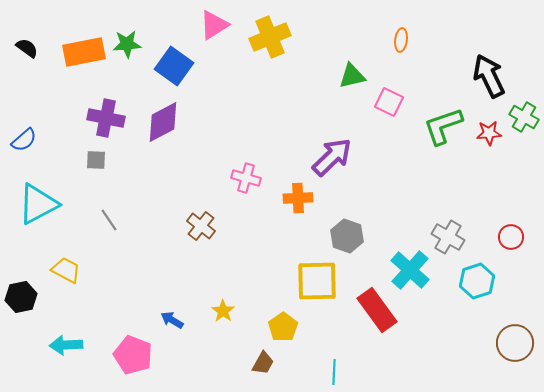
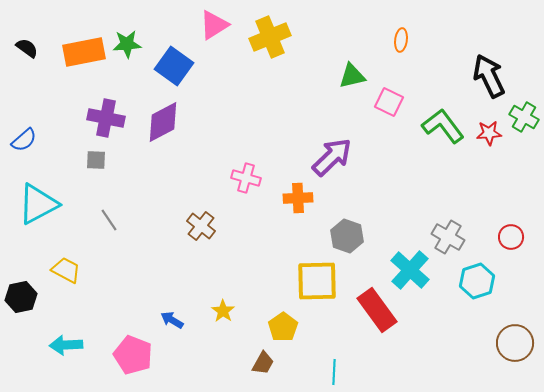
green L-shape: rotated 72 degrees clockwise
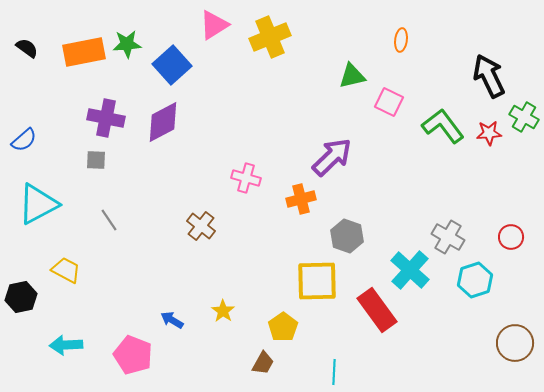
blue square: moved 2 px left, 1 px up; rotated 12 degrees clockwise
orange cross: moved 3 px right, 1 px down; rotated 12 degrees counterclockwise
cyan hexagon: moved 2 px left, 1 px up
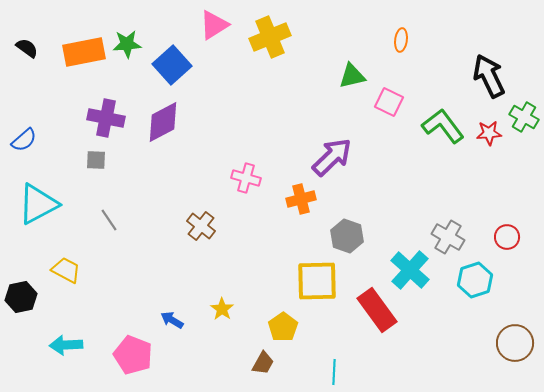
red circle: moved 4 px left
yellow star: moved 1 px left, 2 px up
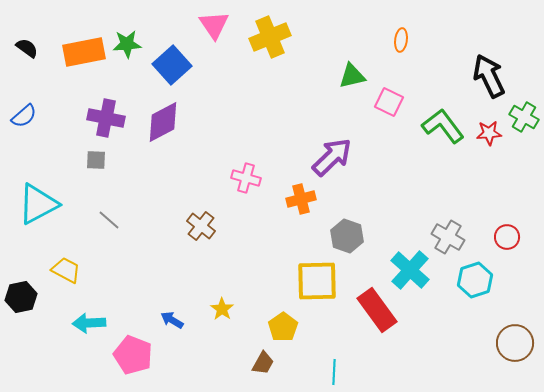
pink triangle: rotated 32 degrees counterclockwise
blue semicircle: moved 24 px up
gray line: rotated 15 degrees counterclockwise
cyan arrow: moved 23 px right, 22 px up
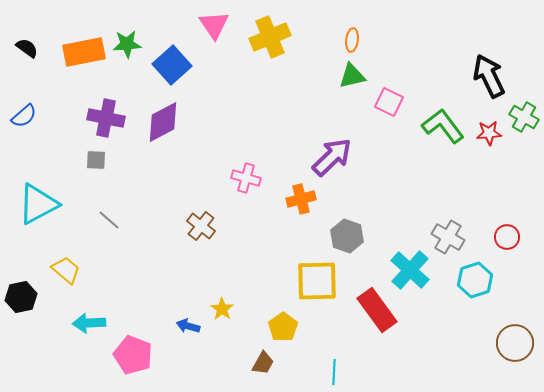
orange ellipse: moved 49 px left
yellow trapezoid: rotated 12 degrees clockwise
blue arrow: moved 16 px right, 6 px down; rotated 15 degrees counterclockwise
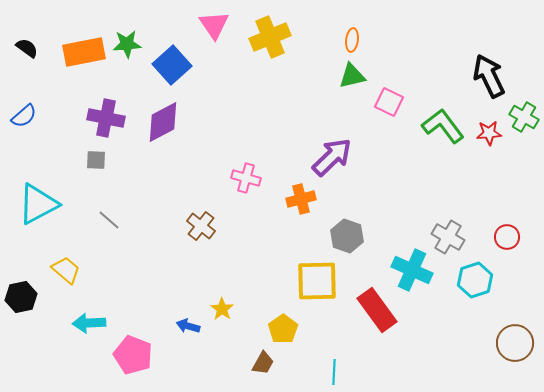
cyan cross: moved 2 px right; rotated 18 degrees counterclockwise
yellow pentagon: moved 2 px down
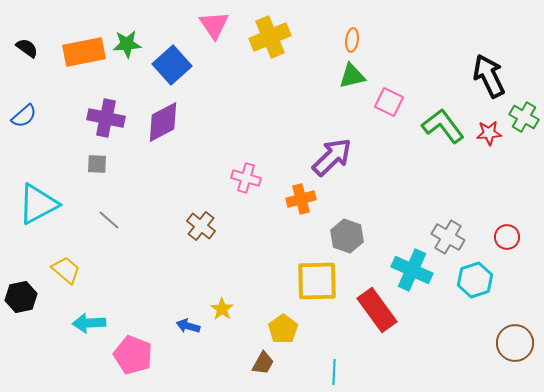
gray square: moved 1 px right, 4 px down
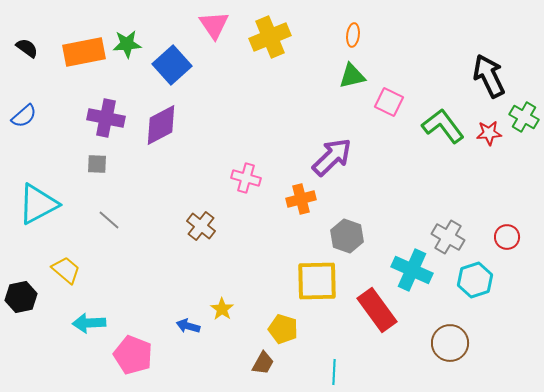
orange ellipse: moved 1 px right, 5 px up
purple diamond: moved 2 px left, 3 px down
yellow pentagon: rotated 20 degrees counterclockwise
brown circle: moved 65 px left
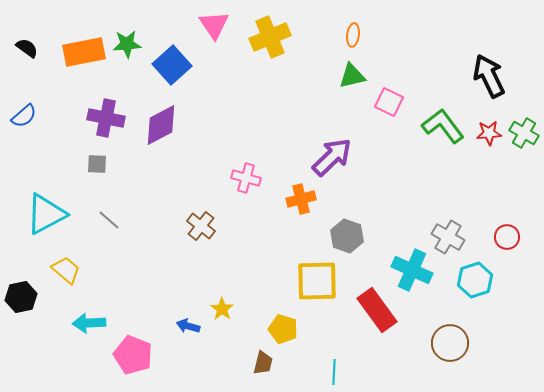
green cross: moved 16 px down
cyan triangle: moved 8 px right, 10 px down
brown trapezoid: rotated 15 degrees counterclockwise
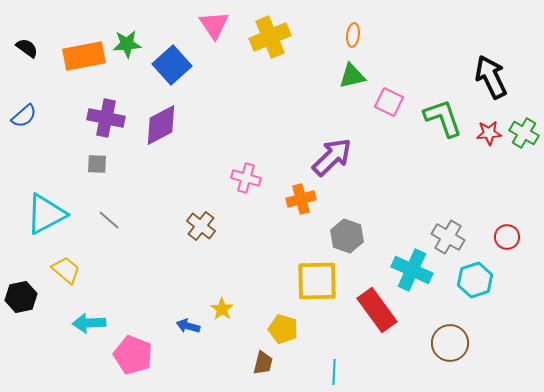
orange rectangle: moved 4 px down
black arrow: moved 2 px right, 1 px down
green L-shape: moved 8 px up; rotated 18 degrees clockwise
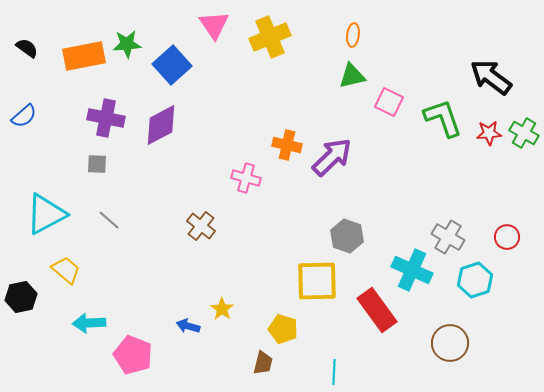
black arrow: rotated 27 degrees counterclockwise
orange cross: moved 14 px left, 54 px up; rotated 28 degrees clockwise
